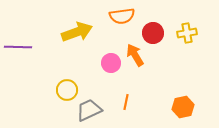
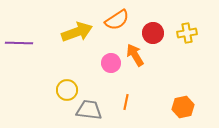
orange semicircle: moved 5 px left, 4 px down; rotated 25 degrees counterclockwise
purple line: moved 1 px right, 4 px up
gray trapezoid: rotated 32 degrees clockwise
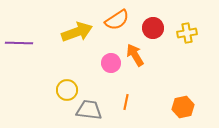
red circle: moved 5 px up
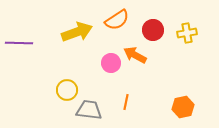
red circle: moved 2 px down
orange arrow: rotated 30 degrees counterclockwise
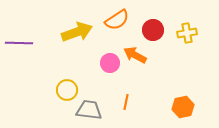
pink circle: moved 1 px left
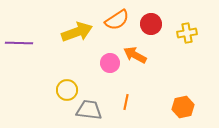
red circle: moved 2 px left, 6 px up
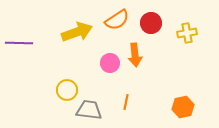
red circle: moved 1 px up
orange arrow: rotated 125 degrees counterclockwise
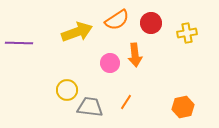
orange line: rotated 21 degrees clockwise
gray trapezoid: moved 1 px right, 3 px up
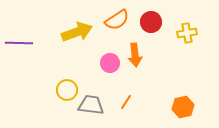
red circle: moved 1 px up
gray trapezoid: moved 1 px right, 2 px up
